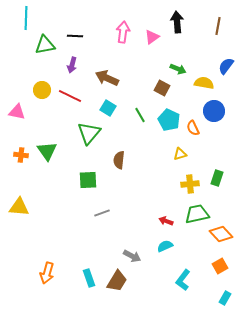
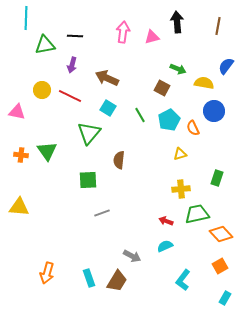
pink triangle at (152, 37): rotated 21 degrees clockwise
cyan pentagon at (169, 120): rotated 20 degrees clockwise
yellow cross at (190, 184): moved 9 px left, 5 px down
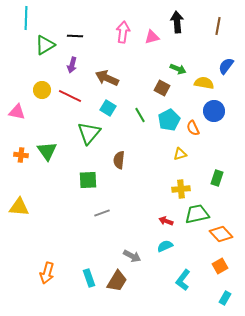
green triangle at (45, 45): rotated 20 degrees counterclockwise
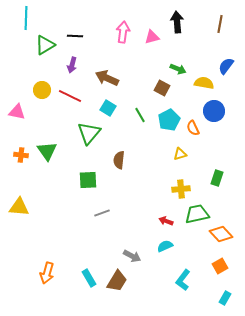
brown line at (218, 26): moved 2 px right, 2 px up
cyan rectangle at (89, 278): rotated 12 degrees counterclockwise
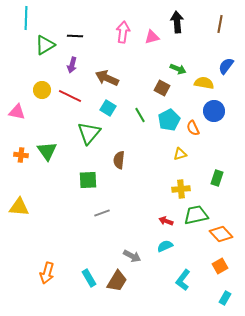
green trapezoid at (197, 214): moved 1 px left, 1 px down
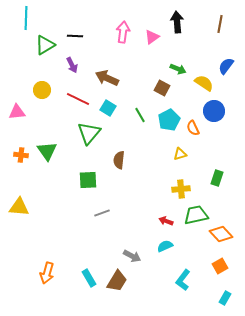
pink triangle at (152, 37): rotated 21 degrees counterclockwise
purple arrow at (72, 65): rotated 42 degrees counterclockwise
yellow semicircle at (204, 83): rotated 24 degrees clockwise
red line at (70, 96): moved 8 px right, 3 px down
pink triangle at (17, 112): rotated 18 degrees counterclockwise
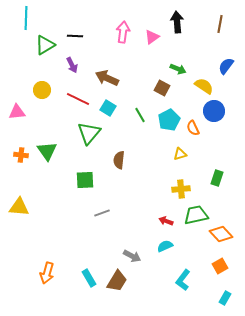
yellow semicircle at (204, 83): moved 3 px down
green square at (88, 180): moved 3 px left
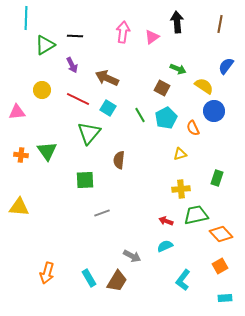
cyan pentagon at (169, 120): moved 3 px left, 2 px up
cyan rectangle at (225, 298): rotated 56 degrees clockwise
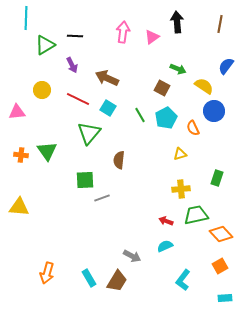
gray line at (102, 213): moved 15 px up
